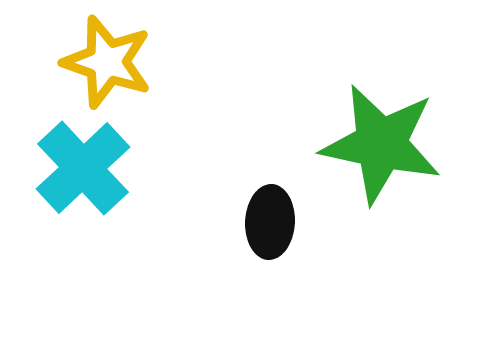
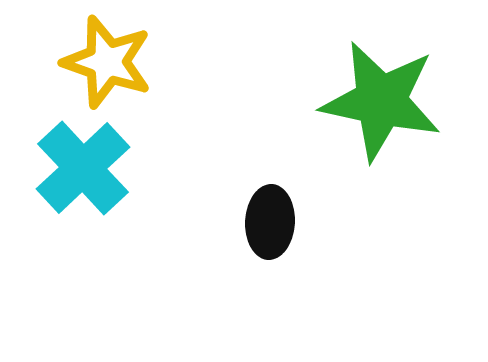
green star: moved 43 px up
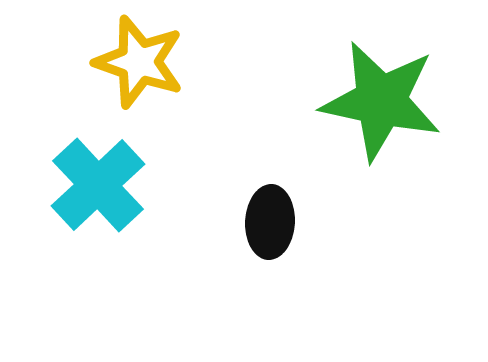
yellow star: moved 32 px right
cyan cross: moved 15 px right, 17 px down
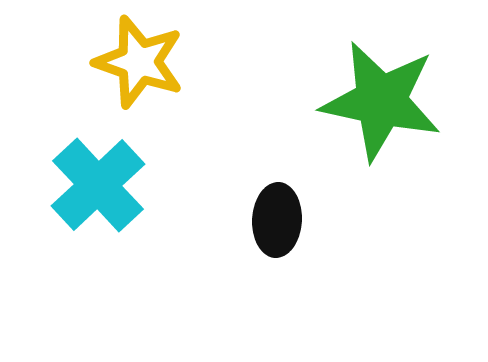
black ellipse: moved 7 px right, 2 px up
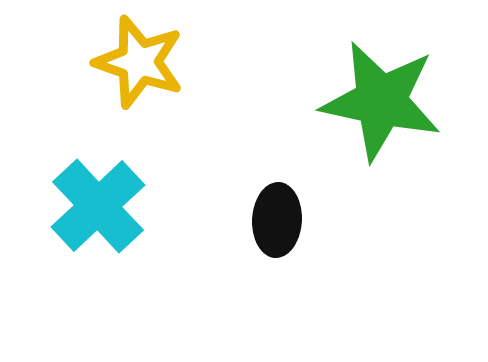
cyan cross: moved 21 px down
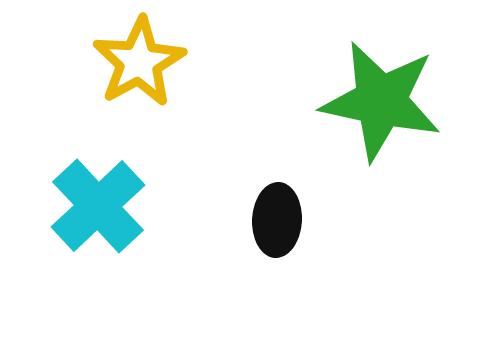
yellow star: rotated 24 degrees clockwise
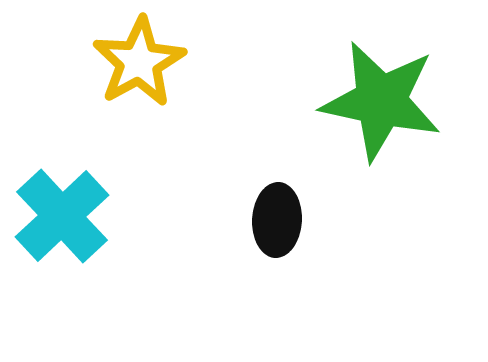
cyan cross: moved 36 px left, 10 px down
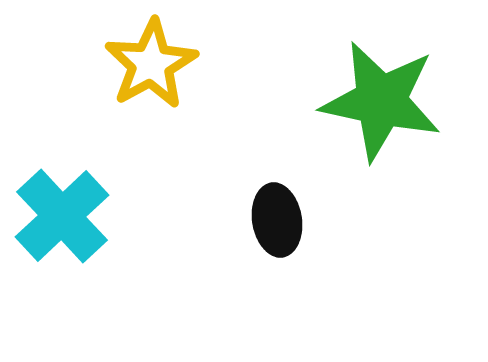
yellow star: moved 12 px right, 2 px down
black ellipse: rotated 12 degrees counterclockwise
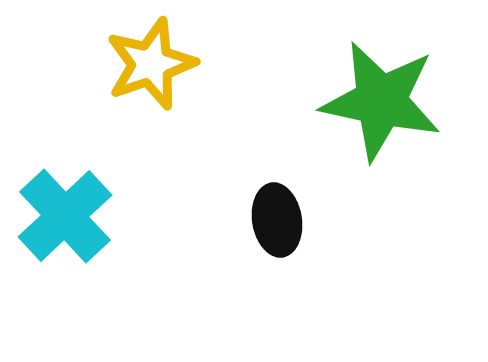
yellow star: rotated 10 degrees clockwise
cyan cross: moved 3 px right
